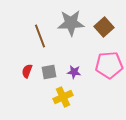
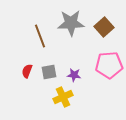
purple star: moved 3 px down
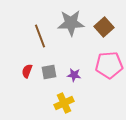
yellow cross: moved 1 px right, 6 px down
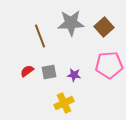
red semicircle: rotated 32 degrees clockwise
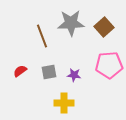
brown line: moved 2 px right
red semicircle: moved 7 px left
yellow cross: rotated 24 degrees clockwise
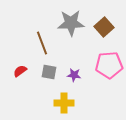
brown line: moved 7 px down
gray square: rotated 21 degrees clockwise
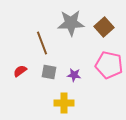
pink pentagon: rotated 16 degrees clockwise
